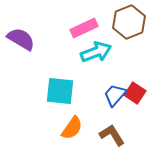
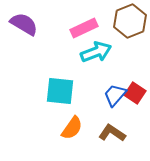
brown hexagon: moved 1 px right, 1 px up
purple semicircle: moved 3 px right, 15 px up
brown L-shape: moved 2 px up; rotated 24 degrees counterclockwise
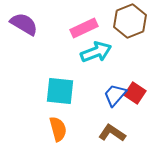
orange semicircle: moved 14 px left, 1 px down; rotated 50 degrees counterclockwise
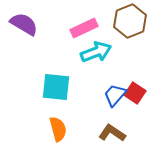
cyan square: moved 4 px left, 4 px up
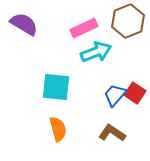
brown hexagon: moved 2 px left
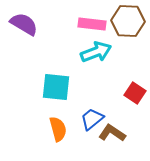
brown hexagon: rotated 24 degrees clockwise
pink rectangle: moved 8 px right, 4 px up; rotated 32 degrees clockwise
blue trapezoid: moved 23 px left, 24 px down; rotated 10 degrees clockwise
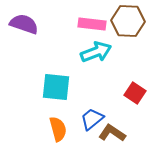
purple semicircle: rotated 12 degrees counterclockwise
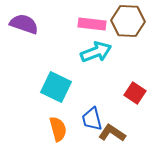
cyan square: rotated 20 degrees clockwise
blue trapezoid: rotated 65 degrees counterclockwise
